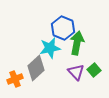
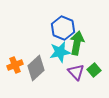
cyan star: moved 10 px right, 4 px down
orange cross: moved 14 px up
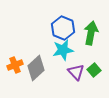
green arrow: moved 14 px right, 10 px up
cyan star: moved 3 px right, 2 px up
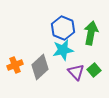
gray diamond: moved 4 px right, 1 px up
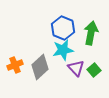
purple triangle: moved 4 px up
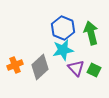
green arrow: rotated 25 degrees counterclockwise
green square: rotated 24 degrees counterclockwise
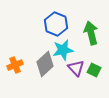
blue hexagon: moved 7 px left, 4 px up
gray diamond: moved 5 px right, 3 px up
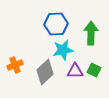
blue hexagon: rotated 25 degrees counterclockwise
green arrow: rotated 15 degrees clockwise
gray diamond: moved 8 px down
purple triangle: moved 1 px left, 3 px down; rotated 48 degrees counterclockwise
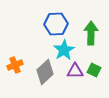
cyan star: moved 1 px right; rotated 20 degrees counterclockwise
